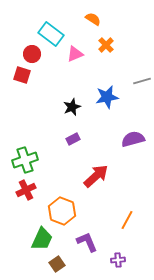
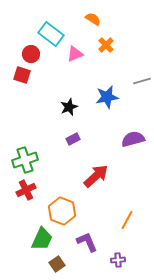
red circle: moved 1 px left
black star: moved 3 px left
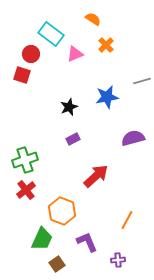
purple semicircle: moved 1 px up
red cross: rotated 12 degrees counterclockwise
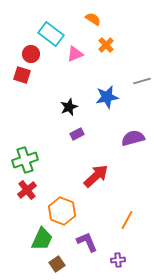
purple rectangle: moved 4 px right, 5 px up
red cross: moved 1 px right
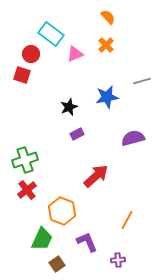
orange semicircle: moved 15 px right, 2 px up; rotated 14 degrees clockwise
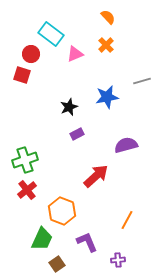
purple semicircle: moved 7 px left, 7 px down
